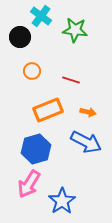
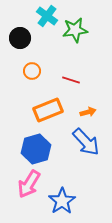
cyan cross: moved 6 px right
green star: rotated 15 degrees counterclockwise
black circle: moved 1 px down
orange arrow: rotated 28 degrees counterclockwise
blue arrow: rotated 20 degrees clockwise
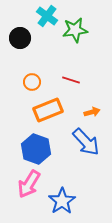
orange circle: moved 11 px down
orange arrow: moved 4 px right
blue hexagon: rotated 24 degrees counterclockwise
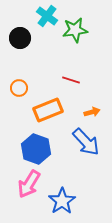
orange circle: moved 13 px left, 6 px down
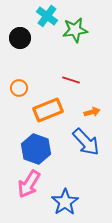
blue star: moved 3 px right, 1 px down
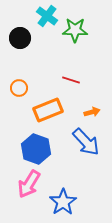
green star: rotated 10 degrees clockwise
blue star: moved 2 px left
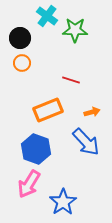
orange circle: moved 3 px right, 25 px up
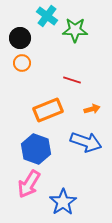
red line: moved 1 px right
orange arrow: moved 3 px up
blue arrow: rotated 28 degrees counterclockwise
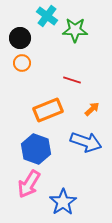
orange arrow: rotated 28 degrees counterclockwise
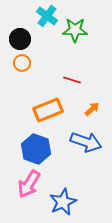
black circle: moved 1 px down
blue star: rotated 8 degrees clockwise
